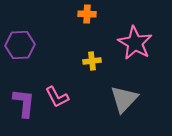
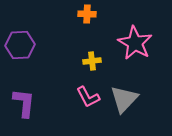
pink L-shape: moved 31 px right
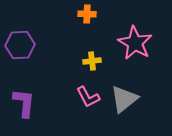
gray triangle: rotated 8 degrees clockwise
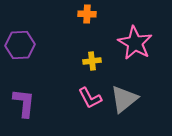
pink L-shape: moved 2 px right, 1 px down
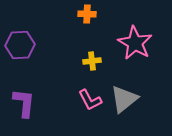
pink L-shape: moved 2 px down
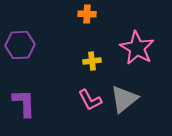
pink star: moved 2 px right, 5 px down
purple L-shape: rotated 8 degrees counterclockwise
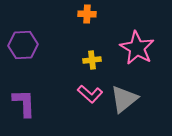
purple hexagon: moved 3 px right
yellow cross: moved 1 px up
pink L-shape: moved 6 px up; rotated 20 degrees counterclockwise
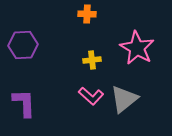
pink L-shape: moved 1 px right, 2 px down
